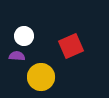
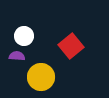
red square: rotated 15 degrees counterclockwise
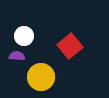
red square: moved 1 px left
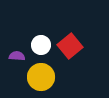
white circle: moved 17 px right, 9 px down
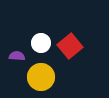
white circle: moved 2 px up
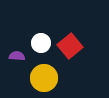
yellow circle: moved 3 px right, 1 px down
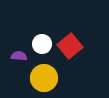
white circle: moved 1 px right, 1 px down
purple semicircle: moved 2 px right
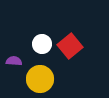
purple semicircle: moved 5 px left, 5 px down
yellow circle: moved 4 px left, 1 px down
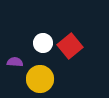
white circle: moved 1 px right, 1 px up
purple semicircle: moved 1 px right, 1 px down
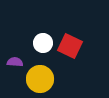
red square: rotated 25 degrees counterclockwise
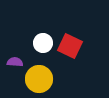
yellow circle: moved 1 px left
